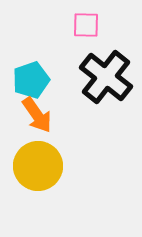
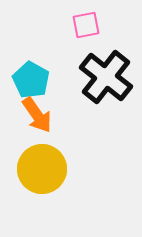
pink square: rotated 12 degrees counterclockwise
cyan pentagon: rotated 24 degrees counterclockwise
yellow circle: moved 4 px right, 3 px down
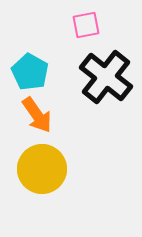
cyan pentagon: moved 1 px left, 8 px up
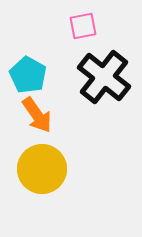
pink square: moved 3 px left, 1 px down
cyan pentagon: moved 2 px left, 3 px down
black cross: moved 2 px left
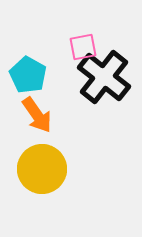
pink square: moved 21 px down
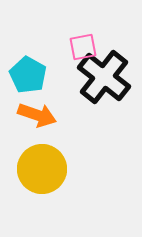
orange arrow: rotated 36 degrees counterclockwise
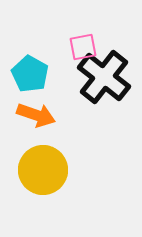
cyan pentagon: moved 2 px right, 1 px up
orange arrow: moved 1 px left
yellow circle: moved 1 px right, 1 px down
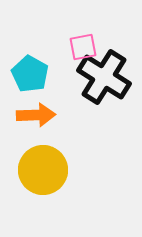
black cross: rotated 6 degrees counterclockwise
orange arrow: rotated 21 degrees counterclockwise
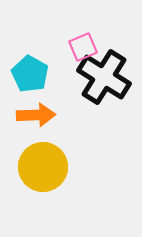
pink square: rotated 12 degrees counterclockwise
yellow circle: moved 3 px up
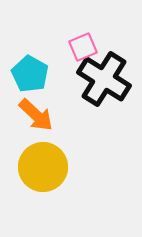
black cross: moved 2 px down
orange arrow: rotated 45 degrees clockwise
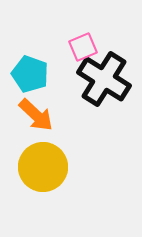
cyan pentagon: rotated 9 degrees counterclockwise
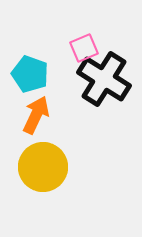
pink square: moved 1 px right, 1 px down
orange arrow: rotated 108 degrees counterclockwise
